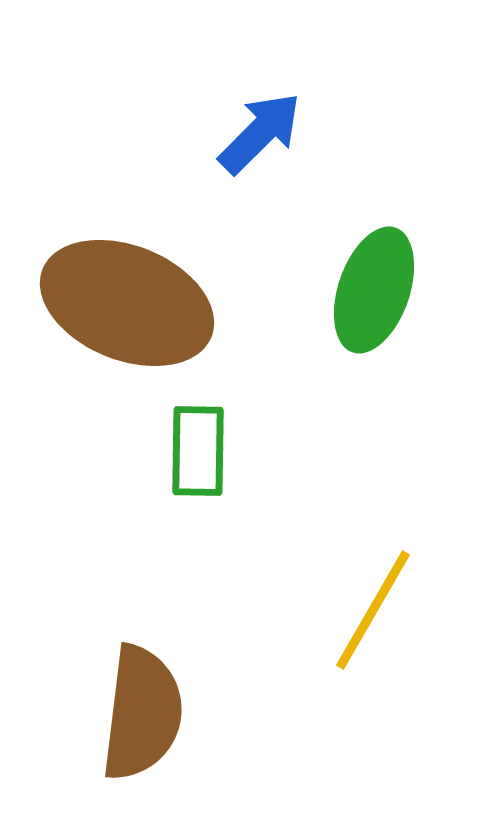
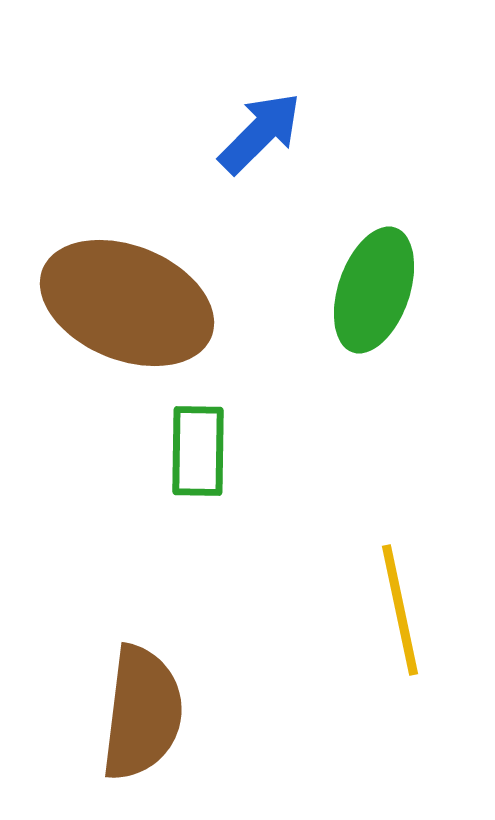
yellow line: moved 27 px right; rotated 42 degrees counterclockwise
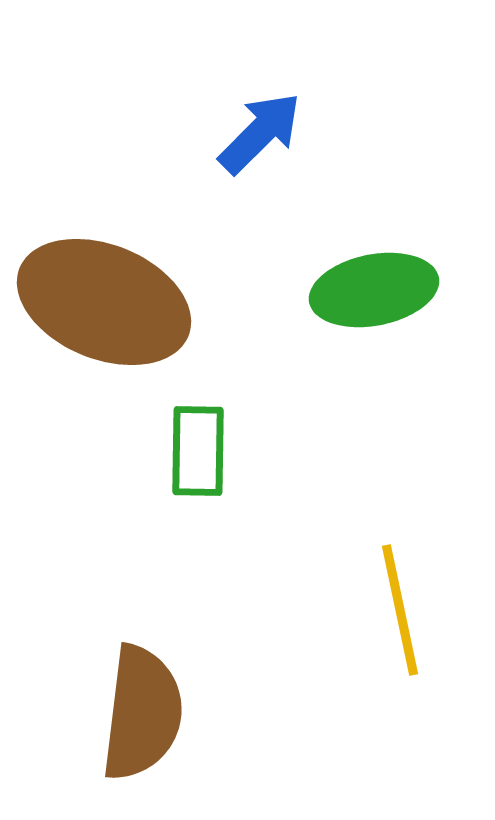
green ellipse: rotated 60 degrees clockwise
brown ellipse: moved 23 px left, 1 px up
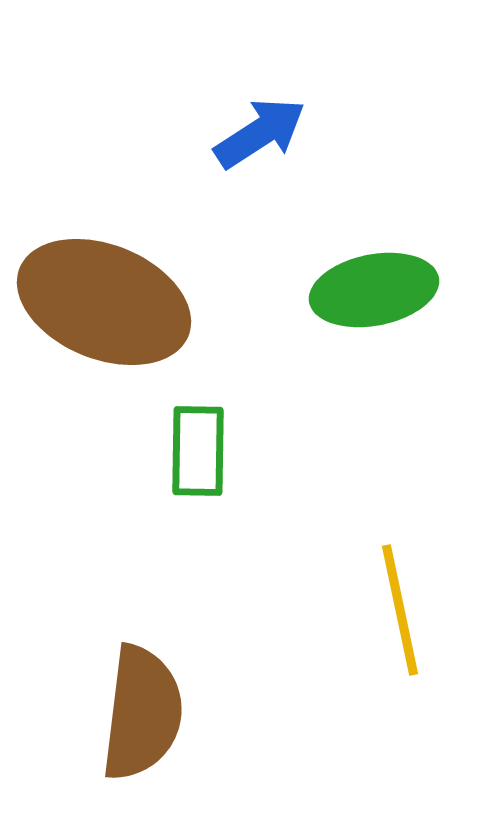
blue arrow: rotated 12 degrees clockwise
